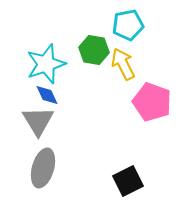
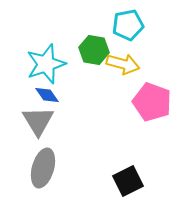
yellow arrow: rotated 132 degrees clockwise
blue diamond: rotated 10 degrees counterclockwise
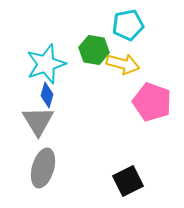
blue diamond: rotated 50 degrees clockwise
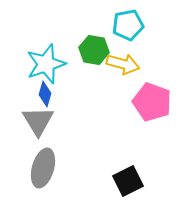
blue diamond: moved 2 px left, 1 px up
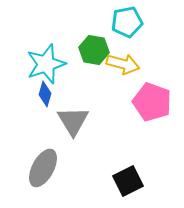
cyan pentagon: moved 1 px left, 3 px up
gray triangle: moved 35 px right
gray ellipse: rotated 12 degrees clockwise
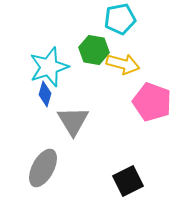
cyan pentagon: moved 7 px left, 3 px up
cyan star: moved 3 px right, 3 px down
